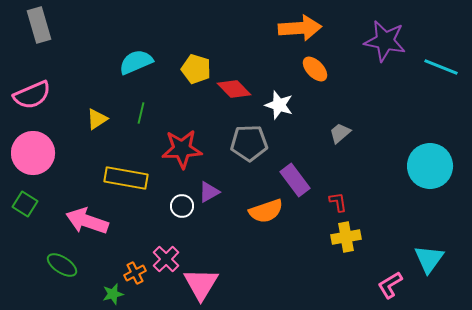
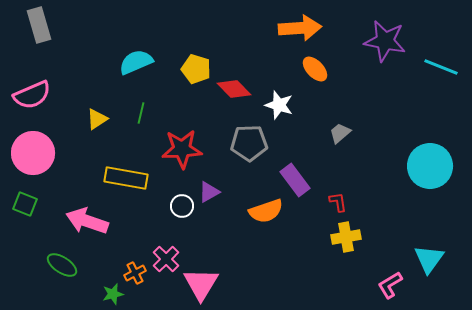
green square: rotated 10 degrees counterclockwise
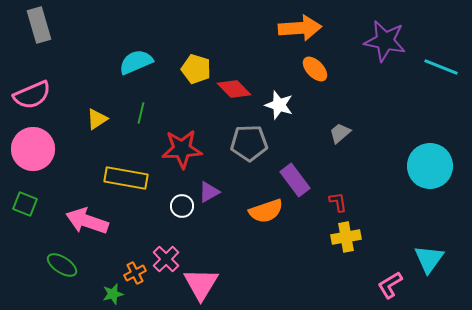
pink circle: moved 4 px up
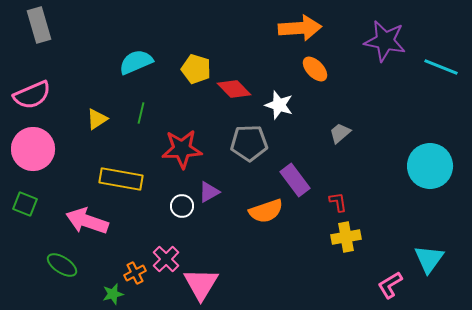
yellow rectangle: moved 5 px left, 1 px down
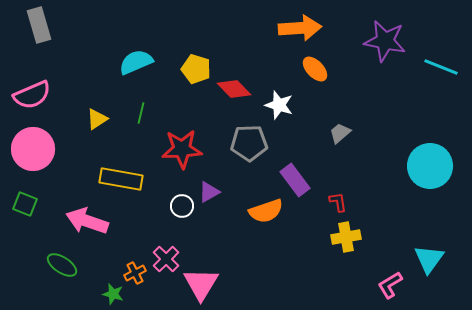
green star: rotated 30 degrees clockwise
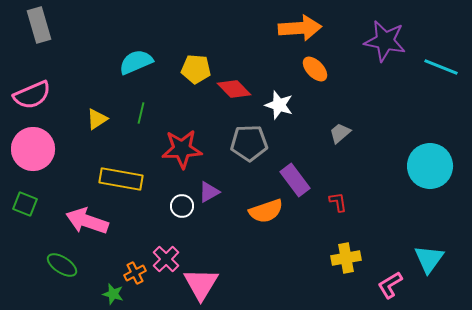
yellow pentagon: rotated 12 degrees counterclockwise
yellow cross: moved 21 px down
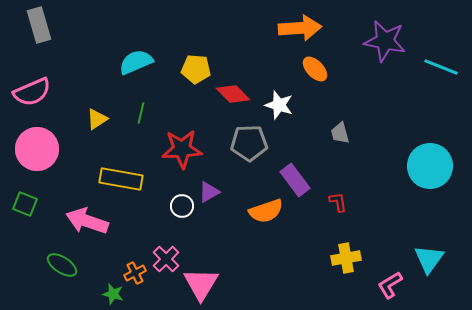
red diamond: moved 1 px left, 5 px down
pink semicircle: moved 3 px up
gray trapezoid: rotated 65 degrees counterclockwise
pink circle: moved 4 px right
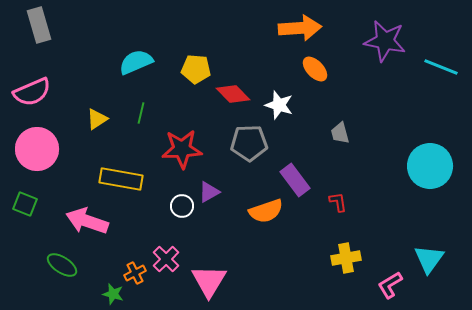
pink triangle: moved 8 px right, 3 px up
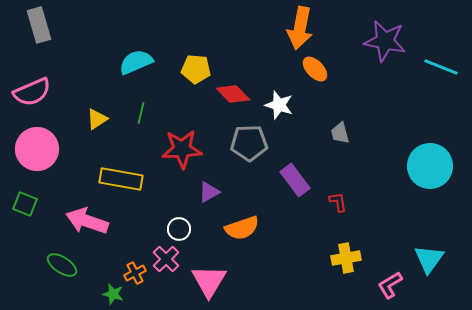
orange arrow: rotated 105 degrees clockwise
white circle: moved 3 px left, 23 px down
orange semicircle: moved 24 px left, 17 px down
